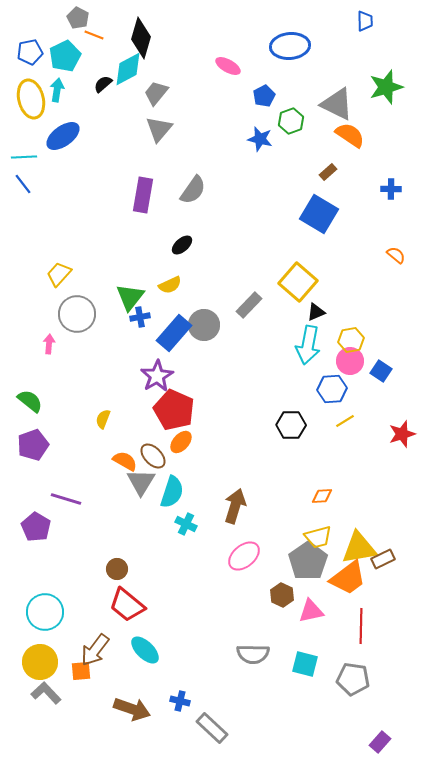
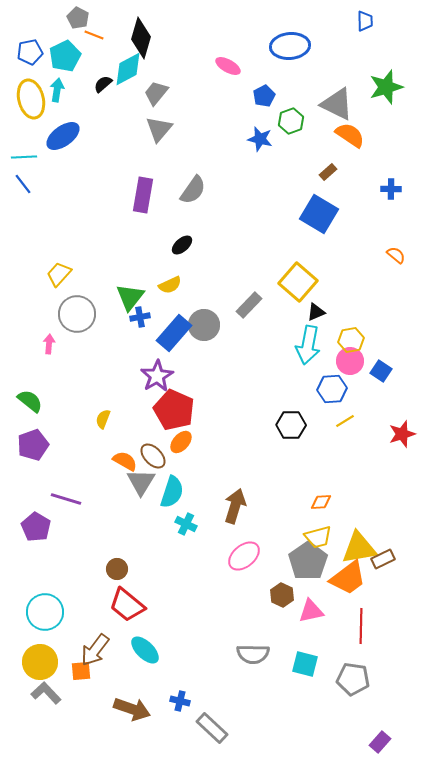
orange diamond at (322, 496): moved 1 px left, 6 px down
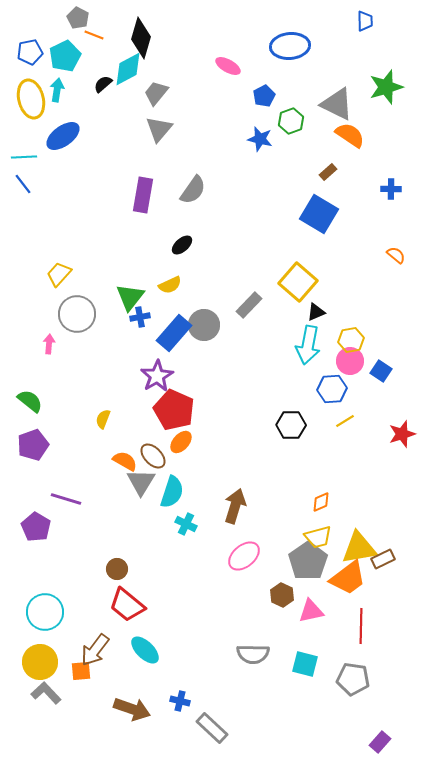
orange diamond at (321, 502): rotated 20 degrees counterclockwise
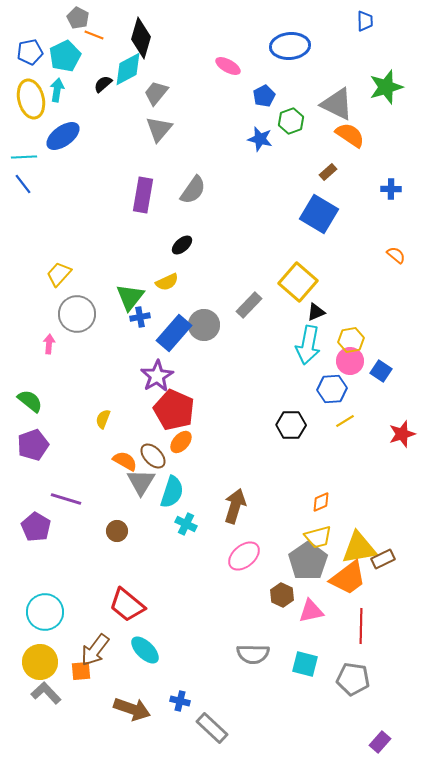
yellow semicircle at (170, 285): moved 3 px left, 3 px up
brown circle at (117, 569): moved 38 px up
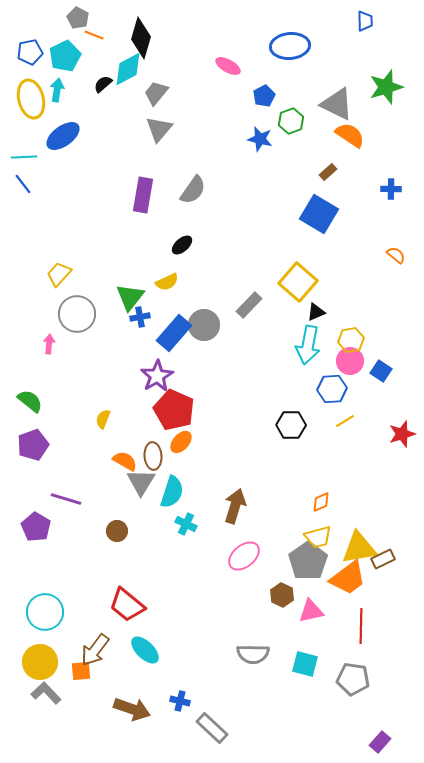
brown ellipse at (153, 456): rotated 40 degrees clockwise
